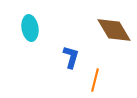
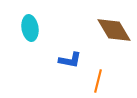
blue L-shape: moved 1 px left, 3 px down; rotated 85 degrees clockwise
orange line: moved 3 px right, 1 px down
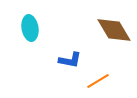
orange line: rotated 45 degrees clockwise
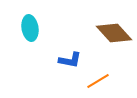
brown diamond: moved 3 px down; rotated 12 degrees counterclockwise
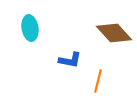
orange line: rotated 45 degrees counterclockwise
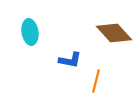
cyan ellipse: moved 4 px down
orange line: moved 2 px left
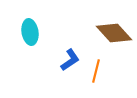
blue L-shape: rotated 45 degrees counterclockwise
orange line: moved 10 px up
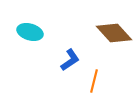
cyan ellipse: rotated 65 degrees counterclockwise
orange line: moved 2 px left, 10 px down
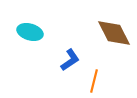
brown diamond: rotated 15 degrees clockwise
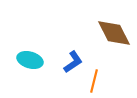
cyan ellipse: moved 28 px down
blue L-shape: moved 3 px right, 2 px down
